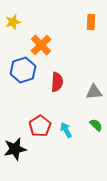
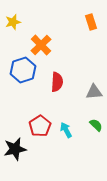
orange rectangle: rotated 21 degrees counterclockwise
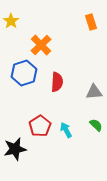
yellow star: moved 2 px left, 1 px up; rotated 21 degrees counterclockwise
blue hexagon: moved 1 px right, 3 px down
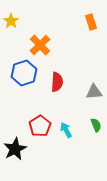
orange cross: moved 1 px left
green semicircle: rotated 24 degrees clockwise
black star: rotated 15 degrees counterclockwise
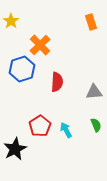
blue hexagon: moved 2 px left, 4 px up
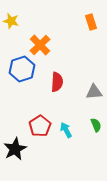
yellow star: rotated 21 degrees counterclockwise
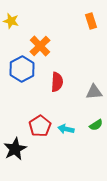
orange rectangle: moved 1 px up
orange cross: moved 1 px down
blue hexagon: rotated 10 degrees counterclockwise
green semicircle: rotated 80 degrees clockwise
cyan arrow: moved 1 px up; rotated 49 degrees counterclockwise
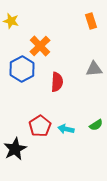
gray triangle: moved 23 px up
